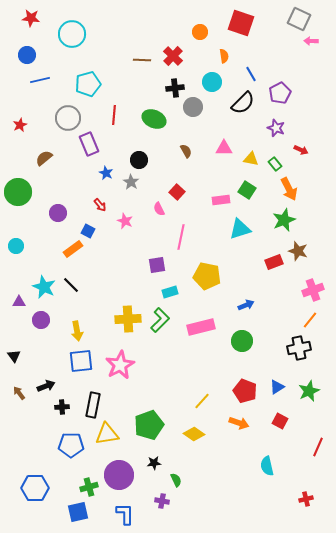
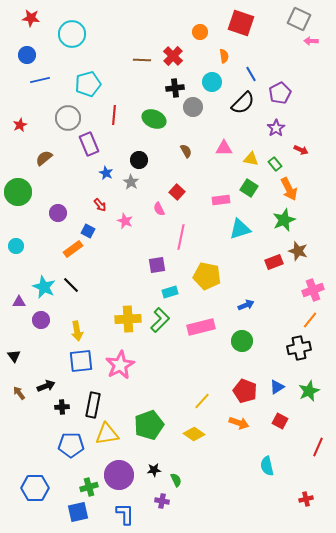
purple star at (276, 128): rotated 18 degrees clockwise
green square at (247, 190): moved 2 px right, 2 px up
black star at (154, 463): moved 7 px down
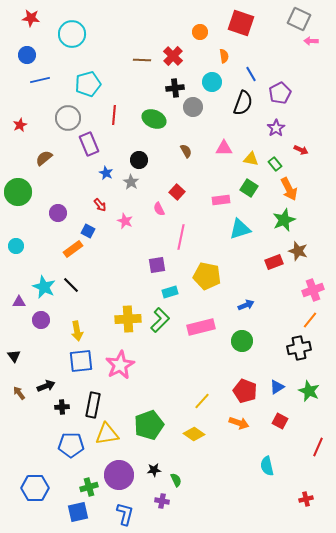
black semicircle at (243, 103): rotated 25 degrees counterclockwise
green star at (309, 391): rotated 25 degrees counterclockwise
blue L-shape at (125, 514): rotated 15 degrees clockwise
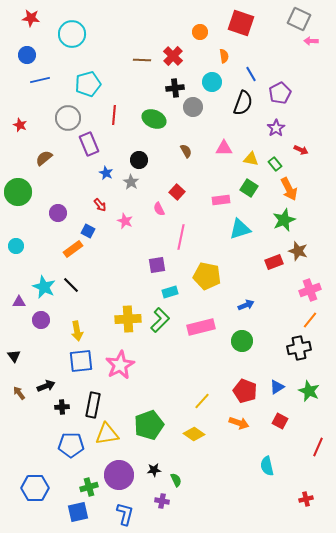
red star at (20, 125): rotated 24 degrees counterclockwise
pink cross at (313, 290): moved 3 px left
